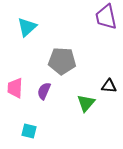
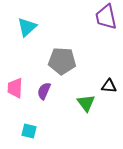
green triangle: rotated 18 degrees counterclockwise
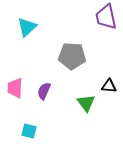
gray pentagon: moved 10 px right, 5 px up
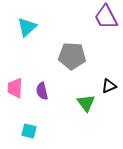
purple trapezoid: rotated 16 degrees counterclockwise
black triangle: rotated 28 degrees counterclockwise
purple semicircle: moved 2 px left; rotated 36 degrees counterclockwise
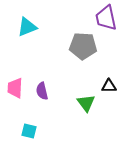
purple trapezoid: moved 1 px down; rotated 16 degrees clockwise
cyan triangle: rotated 20 degrees clockwise
gray pentagon: moved 11 px right, 10 px up
black triangle: rotated 21 degrees clockwise
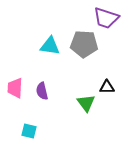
purple trapezoid: rotated 60 degrees counterclockwise
cyan triangle: moved 23 px right, 19 px down; rotated 30 degrees clockwise
gray pentagon: moved 1 px right, 2 px up
black triangle: moved 2 px left, 1 px down
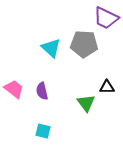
purple trapezoid: rotated 8 degrees clockwise
cyan triangle: moved 1 px right, 2 px down; rotated 35 degrees clockwise
pink trapezoid: moved 1 px left, 1 px down; rotated 125 degrees clockwise
cyan square: moved 14 px right
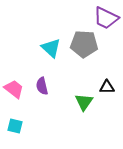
purple semicircle: moved 5 px up
green triangle: moved 2 px left, 1 px up; rotated 12 degrees clockwise
cyan square: moved 28 px left, 5 px up
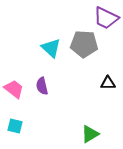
black triangle: moved 1 px right, 4 px up
green triangle: moved 6 px right, 32 px down; rotated 24 degrees clockwise
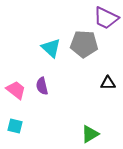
pink trapezoid: moved 2 px right, 1 px down
